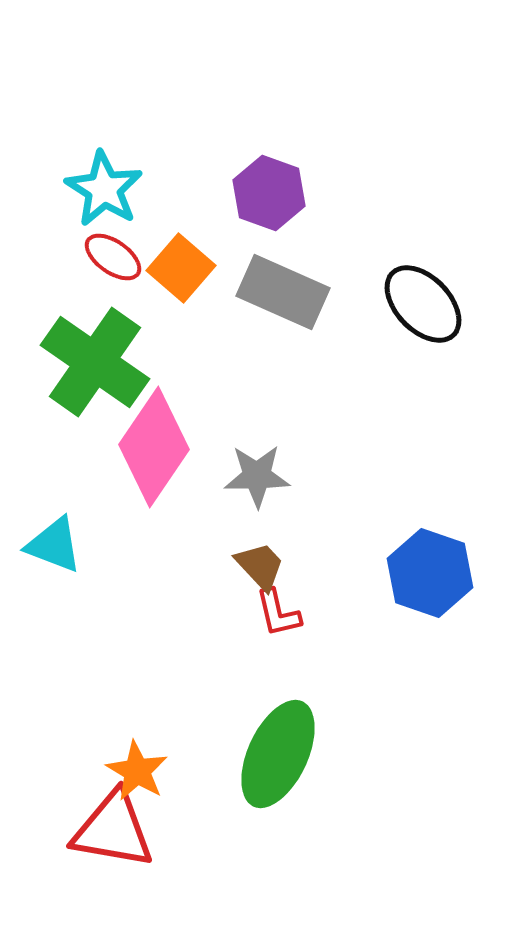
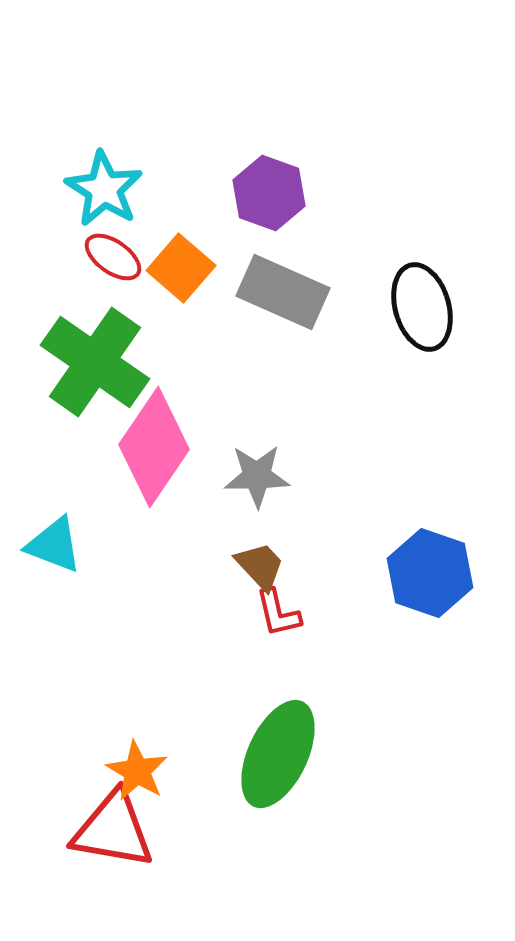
black ellipse: moved 1 px left, 3 px down; rotated 28 degrees clockwise
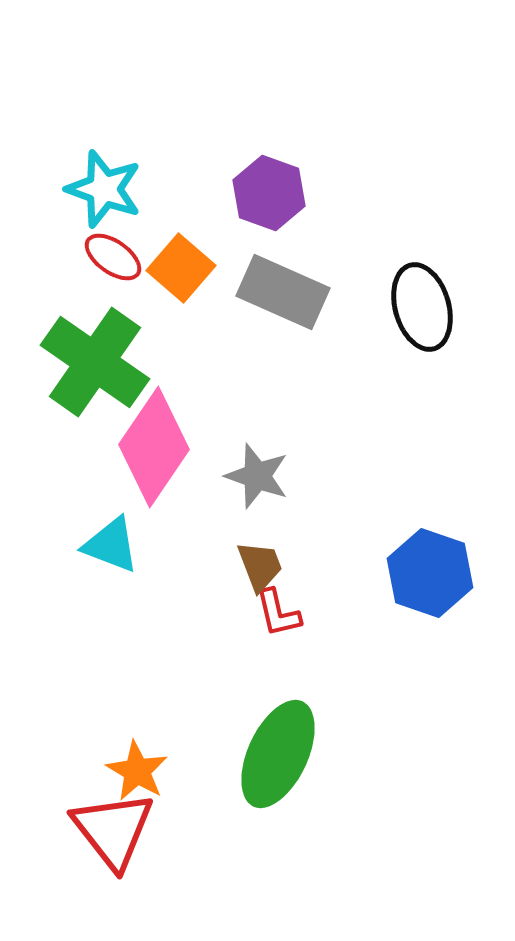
cyan star: rotated 12 degrees counterclockwise
gray star: rotated 20 degrees clockwise
cyan triangle: moved 57 px right
brown trapezoid: rotated 22 degrees clockwise
red triangle: rotated 42 degrees clockwise
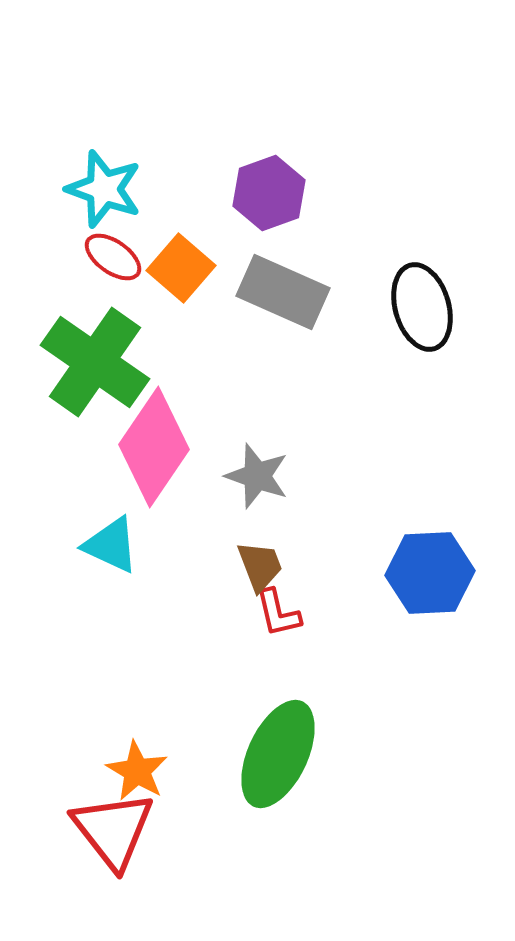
purple hexagon: rotated 20 degrees clockwise
cyan triangle: rotated 4 degrees clockwise
blue hexagon: rotated 22 degrees counterclockwise
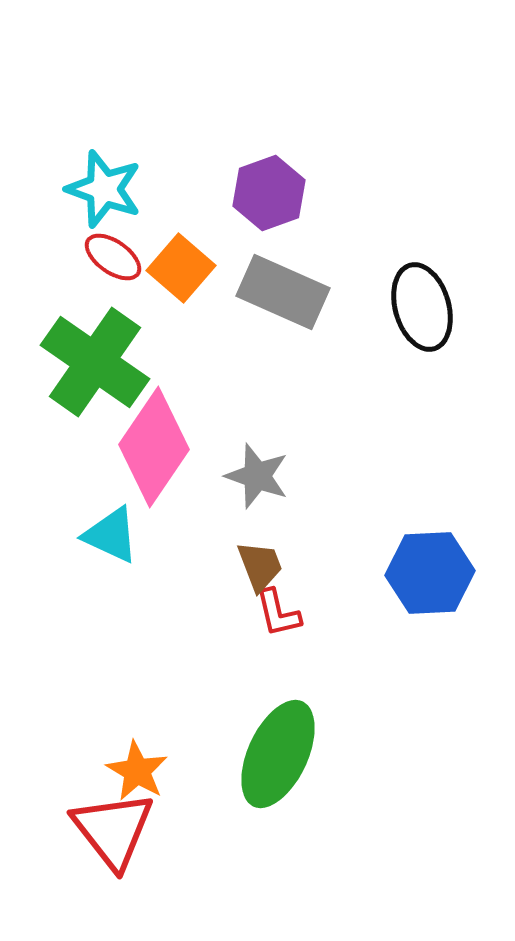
cyan triangle: moved 10 px up
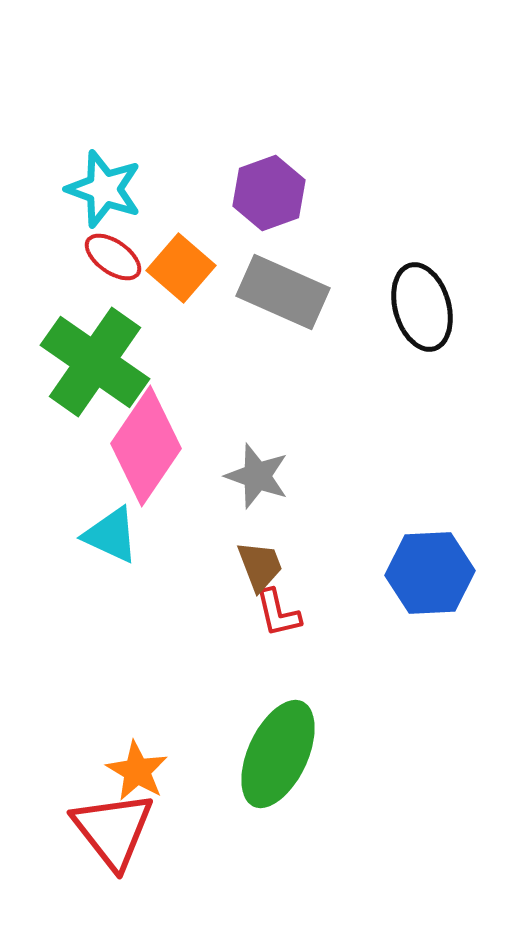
pink diamond: moved 8 px left, 1 px up
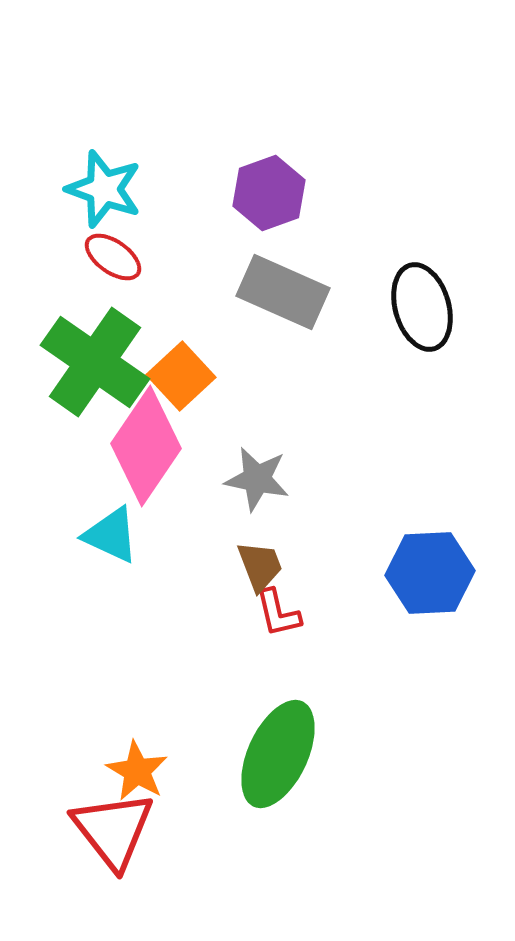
orange square: moved 108 px down; rotated 6 degrees clockwise
gray star: moved 3 px down; rotated 8 degrees counterclockwise
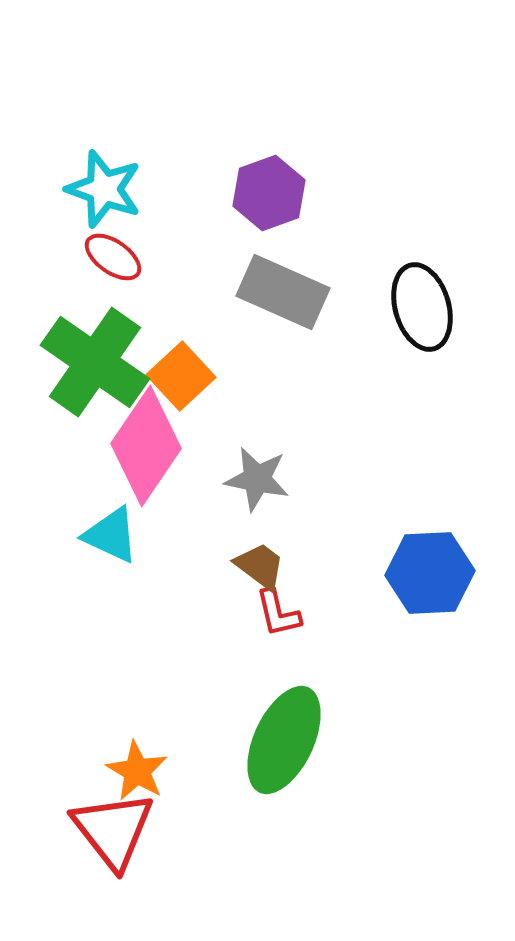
brown trapezoid: rotated 32 degrees counterclockwise
green ellipse: moved 6 px right, 14 px up
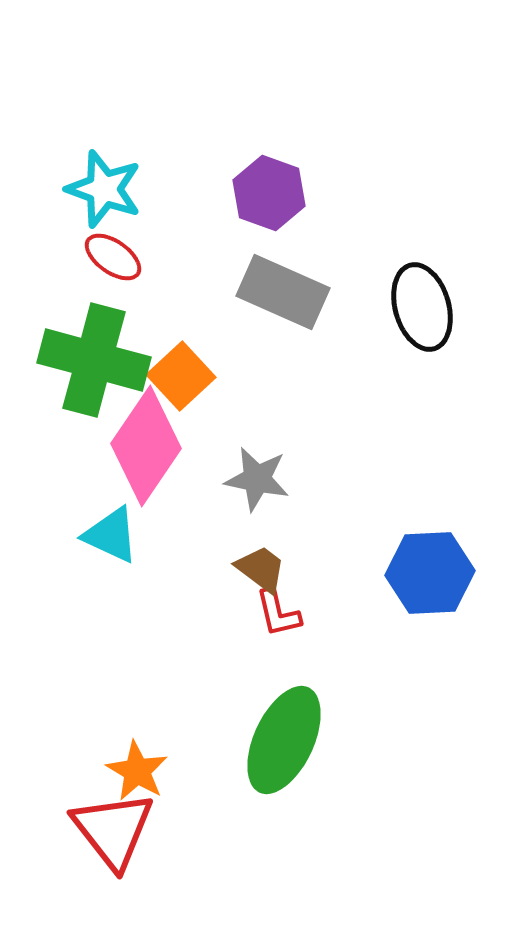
purple hexagon: rotated 20 degrees counterclockwise
green cross: moved 1 px left, 2 px up; rotated 20 degrees counterclockwise
brown trapezoid: moved 1 px right, 3 px down
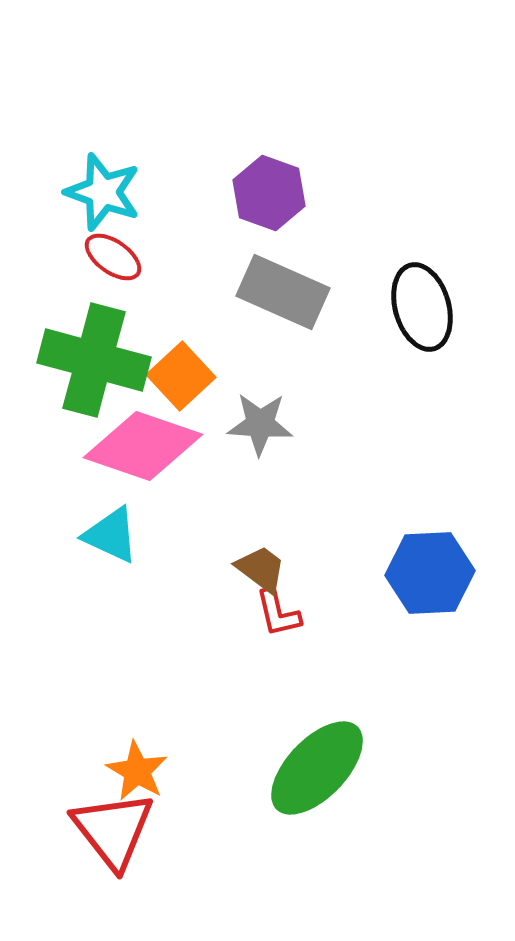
cyan star: moved 1 px left, 3 px down
pink diamond: moved 3 px left; rotated 75 degrees clockwise
gray star: moved 3 px right, 55 px up; rotated 8 degrees counterclockwise
green ellipse: moved 33 px right, 28 px down; rotated 19 degrees clockwise
